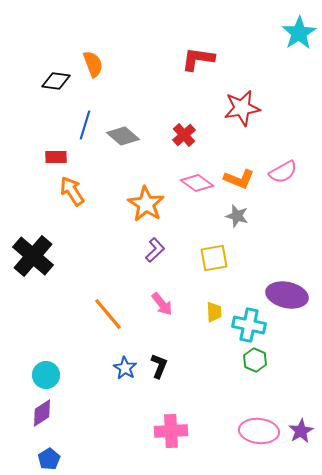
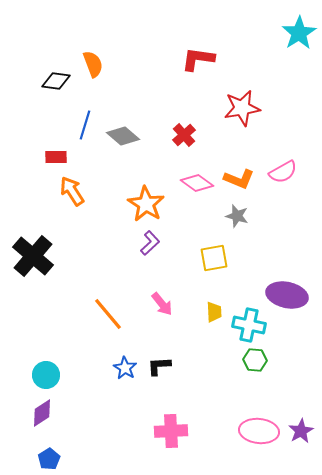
purple L-shape: moved 5 px left, 7 px up
green hexagon: rotated 20 degrees counterclockwise
black L-shape: rotated 115 degrees counterclockwise
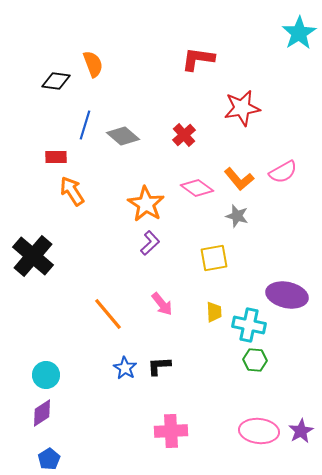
orange L-shape: rotated 28 degrees clockwise
pink diamond: moved 5 px down
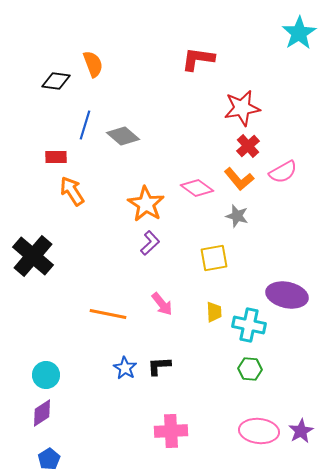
red cross: moved 64 px right, 11 px down
orange line: rotated 39 degrees counterclockwise
green hexagon: moved 5 px left, 9 px down
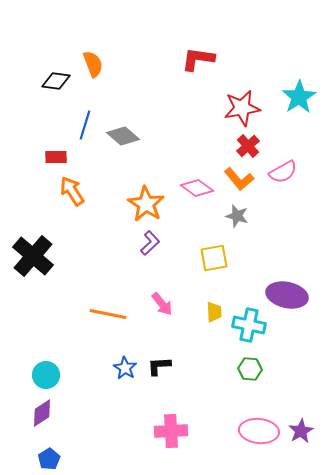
cyan star: moved 64 px down
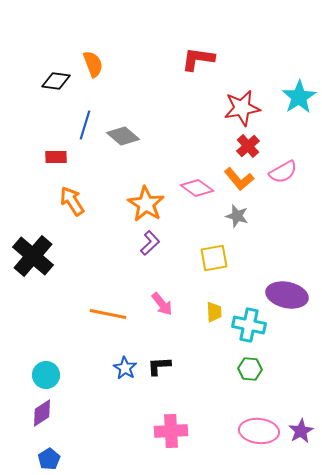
orange arrow: moved 10 px down
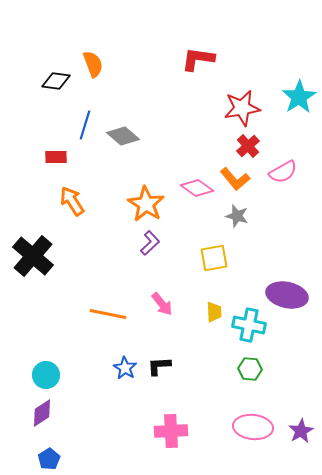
orange L-shape: moved 4 px left
pink ellipse: moved 6 px left, 4 px up
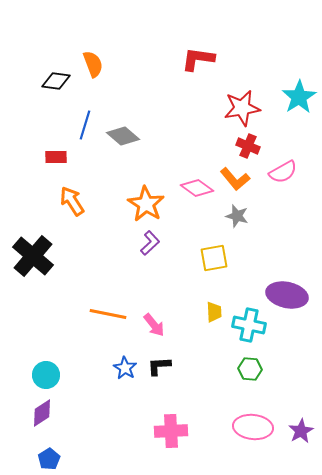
red cross: rotated 25 degrees counterclockwise
pink arrow: moved 8 px left, 21 px down
